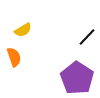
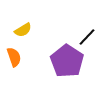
purple pentagon: moved 10 px left, 17 px up
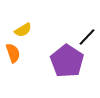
orange semicircle: moved 1 px left, 4 px up
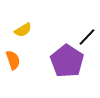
orange semicircle: moved 7 px down
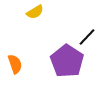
yellow semicircle: moved 12 px right, 18 px up
orange semicircle: moved 2 px right, 4 px down
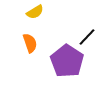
orange semicircle: moved 15 px right, 21 px up
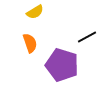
black line: rotated 18 degrees clockwise
purple pentagon: moved 5 px left, 4 px down; rotated 16 degrees counterclockwise
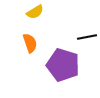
black line: rotated 18 degrees clockwise
purple pentagon: moved 1 px right
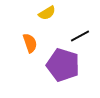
yellow semicircle: moved 12 px right, 1 px down
black line: moved 7 px left, 1 px up; rotated 18 degrees counterclockwise
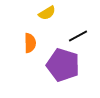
black line: moved 2 px left
orange semicircle: rotated 18 degrees clockwise
